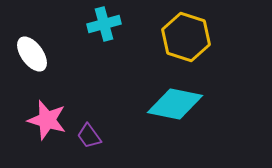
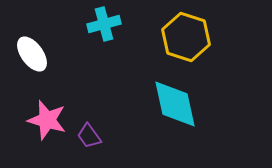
cyan diamond: rotated 66 degrees clockwise
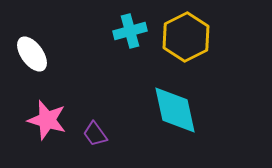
cyan cross: moved 26 px right, 7 px down
yellow hexagon: rotated 15 degrees clockwise
cyan diamond: moved 6 px down
purple trapezoid: moved 6 px right, 2 px up
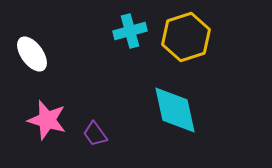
yellow hexagon: rotated 9 degrees clockwise
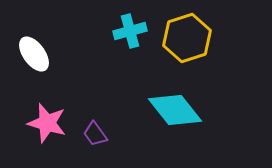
yellow hexagon: moved 1 px right, 1 px down
white ellipse: moved 2 px right
cyan diamond: rotated 26 degrees counterclockwise
pink star: moved 3 px down
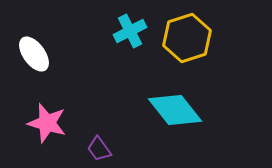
cyan cross: rotated 12 degrees counterclockwise
purple trapezoid: moved 4 px right, 15 px down
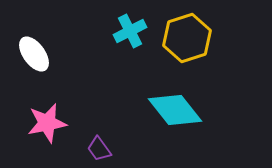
pink star: rotated 27 degrees counterclockwise
